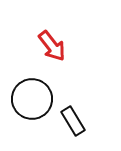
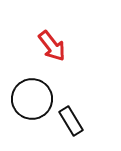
black rectangle: moved 2 px left
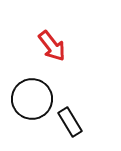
black rectangle: moved 1 px left, 1 px down
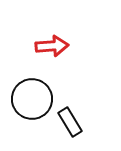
red arrow: rotated 56 degrees counterclockwise
